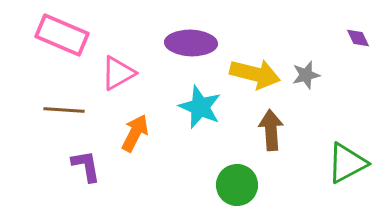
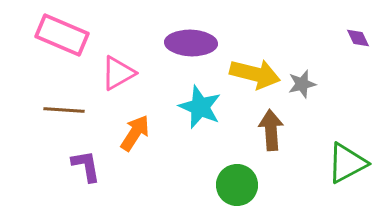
gray star: moved 4 px left, 9 px down
orange arrow: rotated 6 degrees clockwise
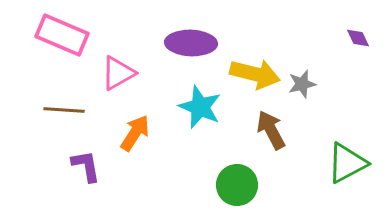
brown arrow: rotated 24 degrees counterclockwise
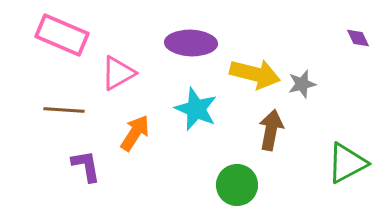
cyan star: moved 4 px left, 2 px down
brown arrow: rotated 39 degrees clockwise
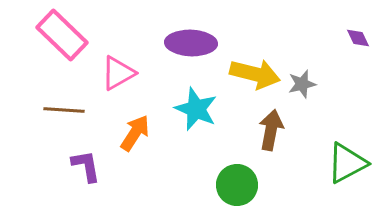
pink rectangle: rotated 21 degrees clockwise
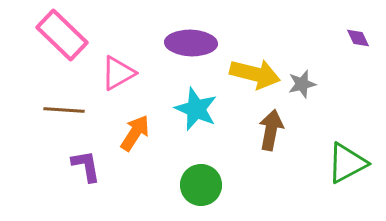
green circle: moved 36 px left
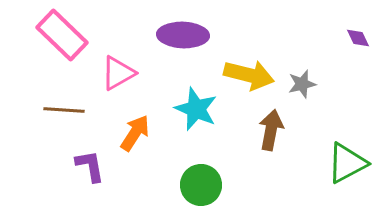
purple ellipse: moved 8 px left, 8 px up
yellow arrow: moved 6 px left, 1 px down
purple L-shape: moved 4 px right
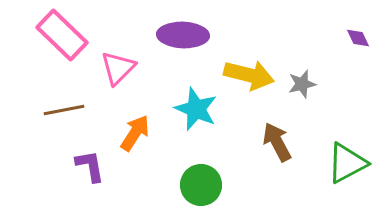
pink triangle: moved 5 px up; rotated 15 degrees counterclockwise
brown line: rotated 15 degrees counterclockwise
brown arrow: moved 6 px right, 12 px down; rotated 39 degrees counterclockwise
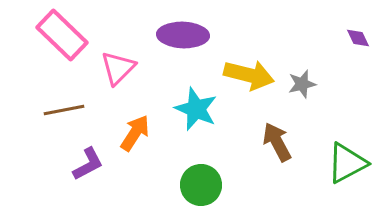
purple L-shape: moved 2 px left, 2 px up; rotated 72 degrees clockwise
